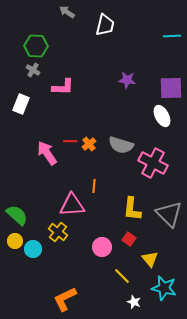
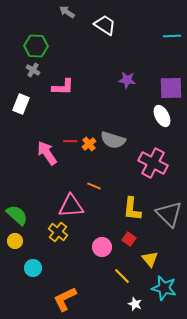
white trapezoid: rotated 70 degrees counterclockwise
gray semicircle: moved 8 px left, 5 px up
orange line: rotated 72 degrees counterclockwise
pink triangle: moved 1 px left, 1 px down
cyan circle: moved 19 px down
white star: moved 1 px right, 2 px down
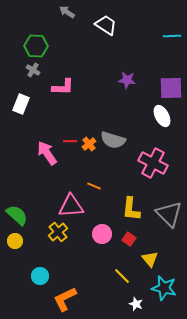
white trapezoid: moved 1 px right
yellow L-shape: moved 1 px left
yellow cross: rotated 12 degrees clockwise
pink circle: moved 13 px up
cyan circle: moved 7 px right, 8 px down
white star: moved 1 px right
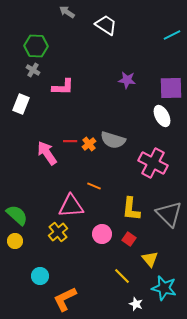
cyan line: moved 1 px up; rotated 24 degrees counterclockwise
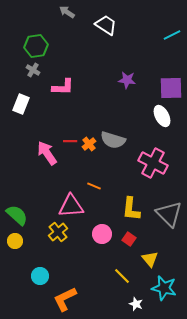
green hexagon: rotated 10 degrees counterclockwise
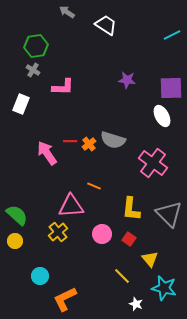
pink cross: rotated 8 degrees clockwise
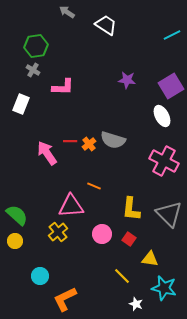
purple square: moved 2 px up; rotated 30 degrees counterclockwise
pink cross: moved 11 px right, 2 px up; rotated 8 degrees counterclockwise
yellow triangle: rotated 42 degrees counterclockwise
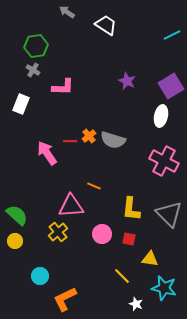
purple star: moved 1 px down; rotated 18 degrees clockwise
white ellipse: moved 1 px left; rotated 40 degrees clockwise
orange cross: moved 8 px up
red square: rotated 24 degrees counterclockwise
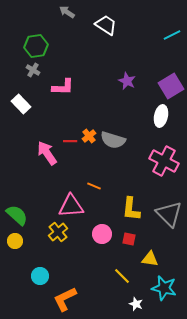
white rectangle: rotated 66 degrees counterclockwise
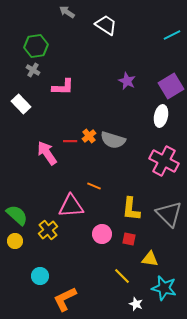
yellow cross: moved 10 px left, 2 px up
